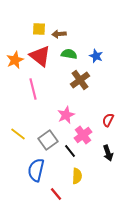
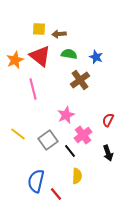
blue star: moved 1 px down
blue semicircle: moved 11 px down
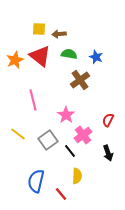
pink line: moved 11 px down
pink star: rotated 12 degrees counterclockwise
red line: moved 5 px right
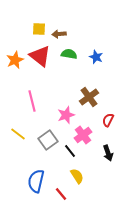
brown cross: moved 9 px right, 17 px down
pink line: moved 1 px left, 1 px down
pink star: rotated 18 degrees clockwise
yellow semicircle: rotated 35 degrees counterclockwise
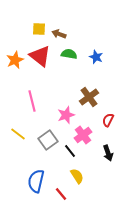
brown arrow: rotated 24 degrees clockwise
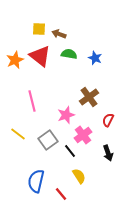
blue star: moved 1 px left, 1 px down
yellow semicircle: moved 2 px right
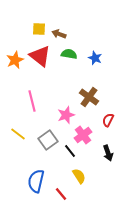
brown cross: rotated 18 degrees counterclockwise
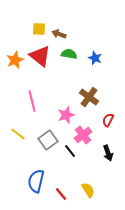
yellow semicircle: moved 9 px right, 14 px down
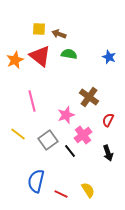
blue star: moved 14 px right, 1 px up
red line: rotated 24 degrees counterclockwise
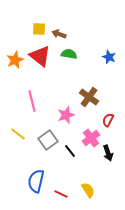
pink cross: moved 8 px right, 3 px down
